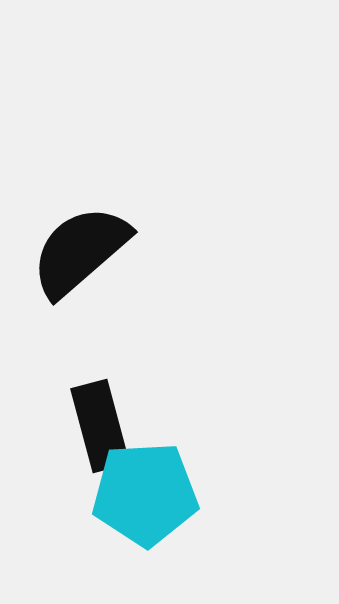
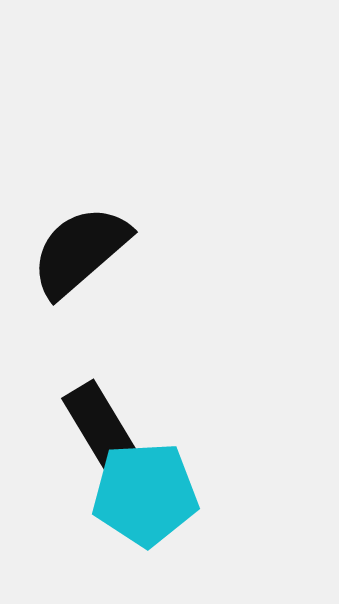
black rectangle: rotated 16 degrees counterclockwise
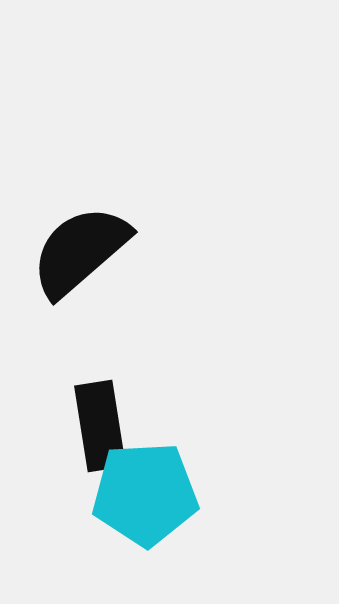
black rectangle: rotated 22 degrees clockwise
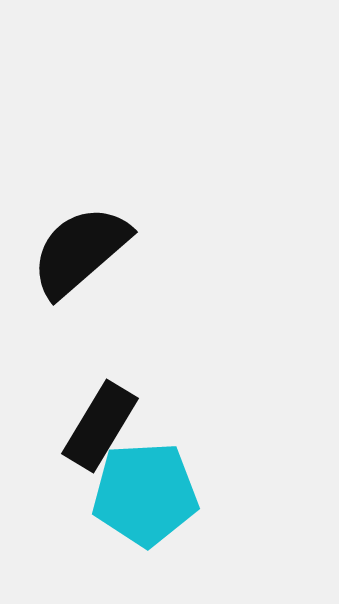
black rectangle: rotated 40 degrees clockwise
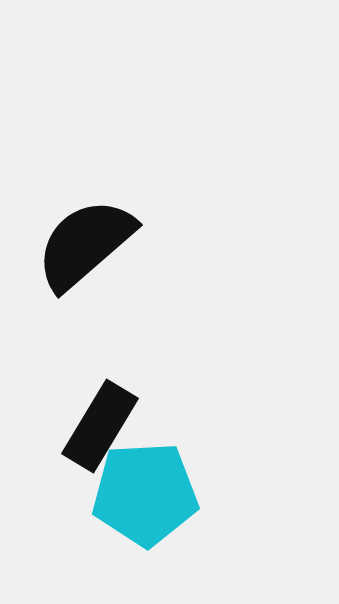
black semicircle: moved 5 px right, 7 px up
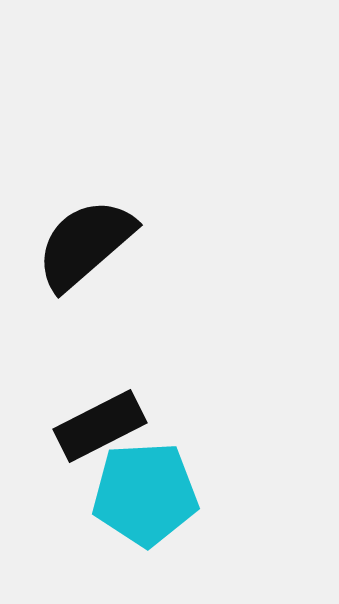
black rectangle: rotated 32 degrees clockwise
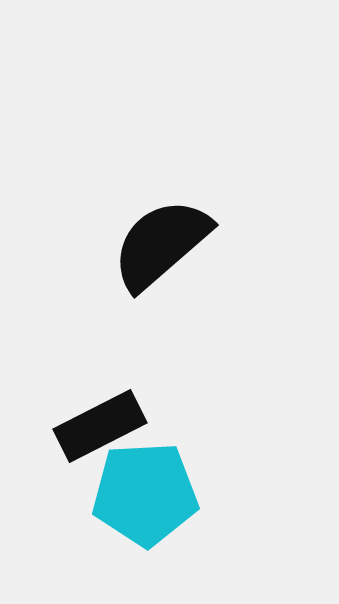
black semicircle: moved 76 px right
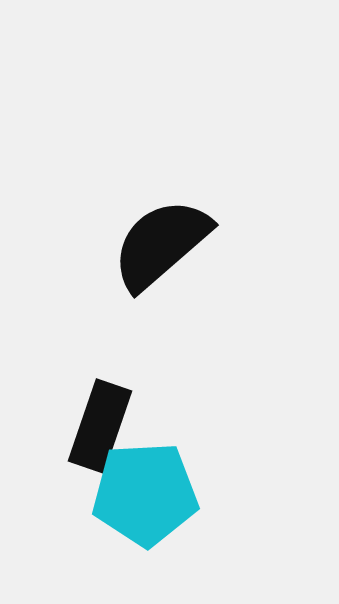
black rectangle: rotated 44 degrees counterclockwise
